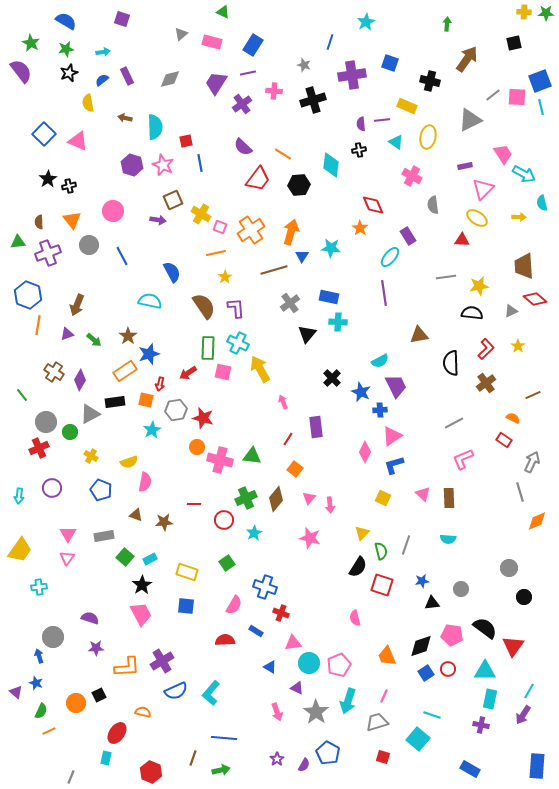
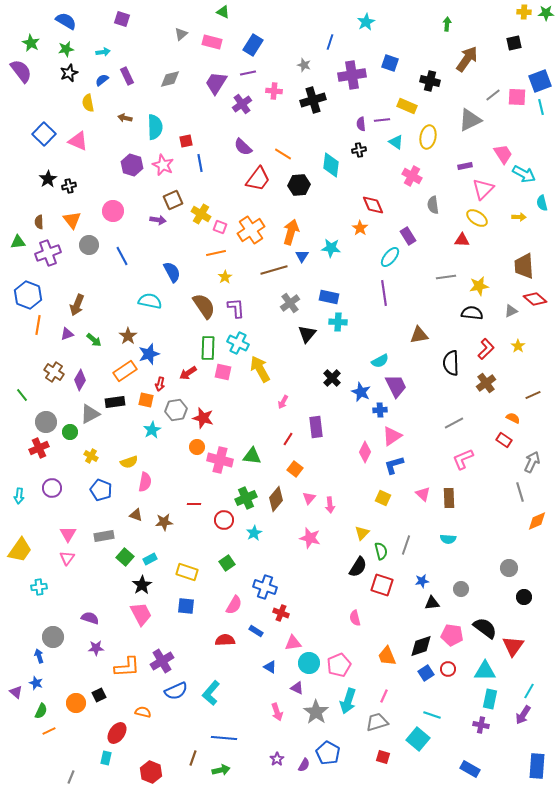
pink arrow at (283, 402): rotated 128 degrees counterclockwise
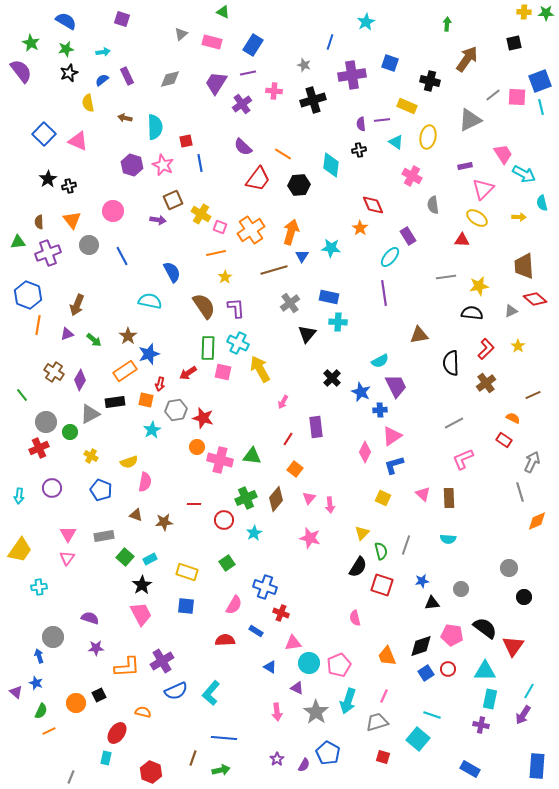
pink arrow at (277, 712): rotated 12 degrees clockwise
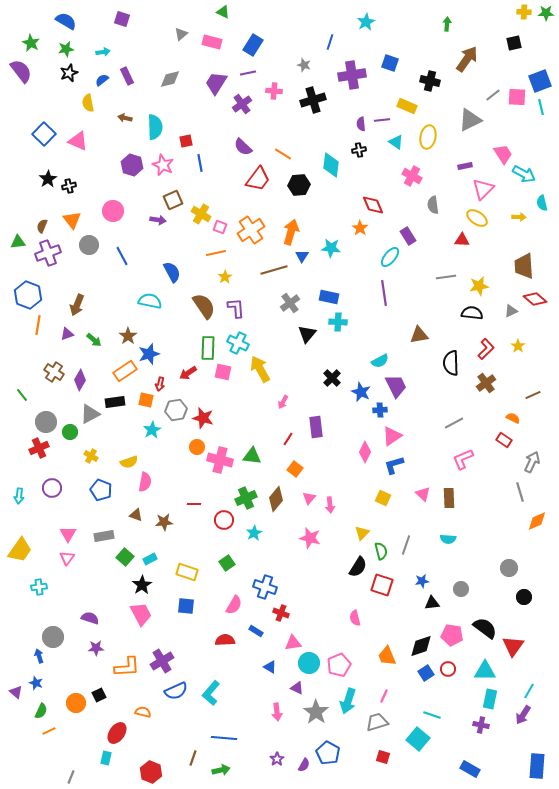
brown semicircle at (39, 222): moved 3 px right, 4 px down; rotated 24 degrees clockwise
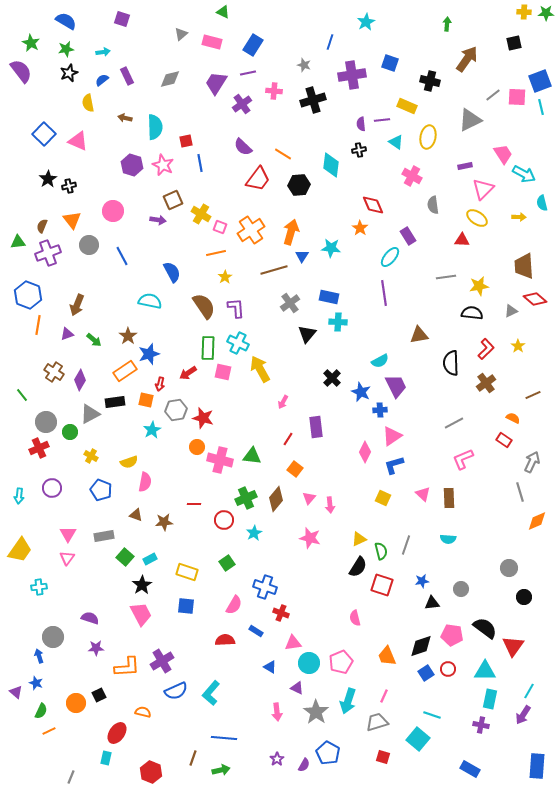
yellow triangle at (362, 533): moved 3 px left, 6 px down; rotated 21 degrees clockwise
pink pentagon at (339, 665): moved 2 px right, 3 px up
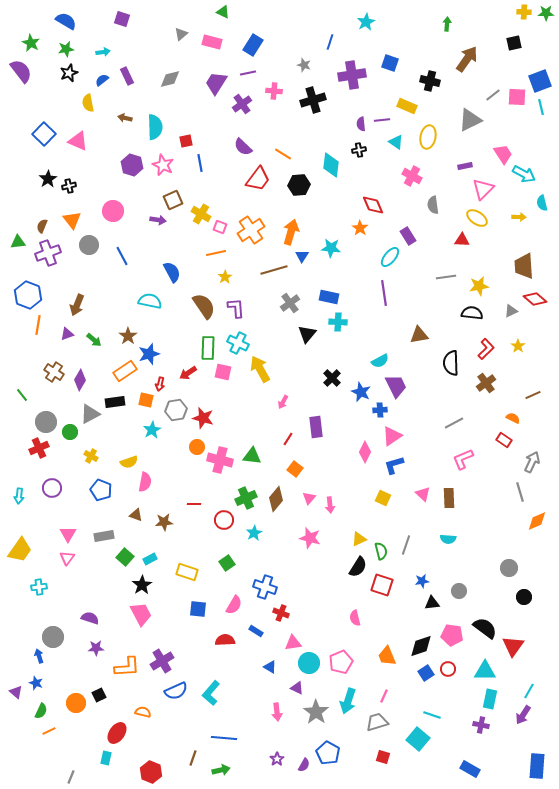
gray circle at (461, 589): moved 2 px left, 2 px down
blue square at (186, 606): moved 12 px right, 3 px down
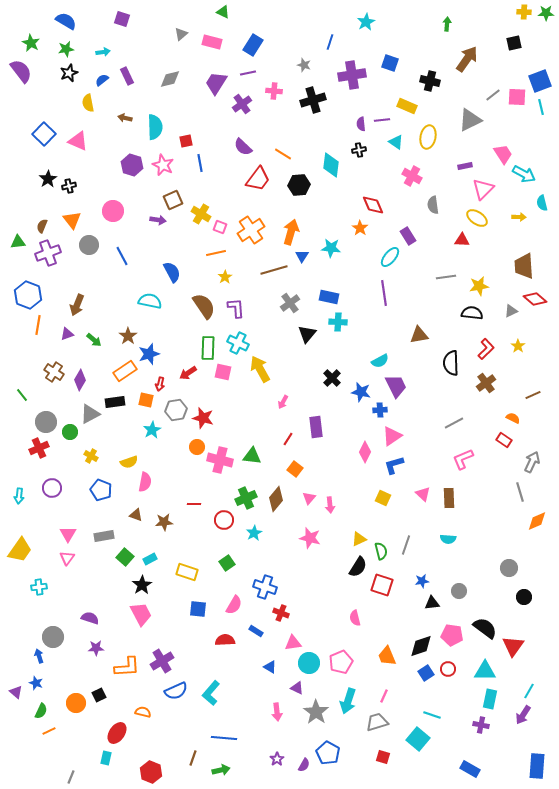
blue star at (361, 392): rotated 12 degrees counterclockwise
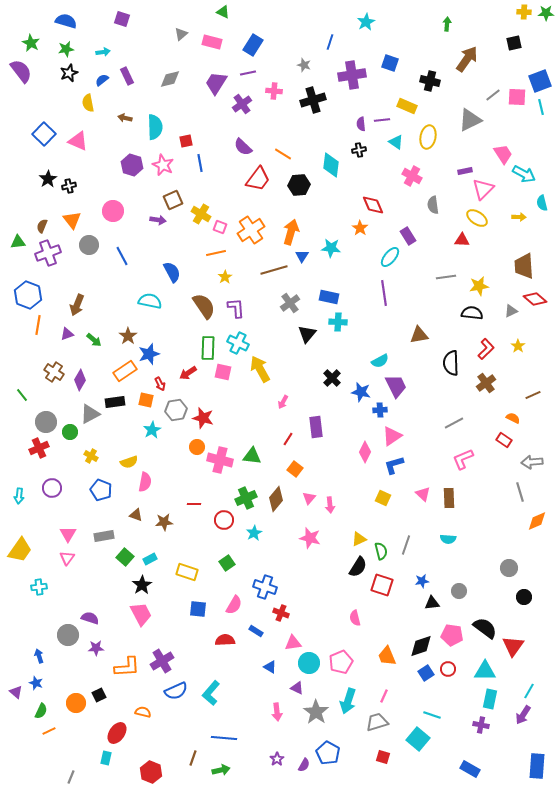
blue semicircle at (66, 21): rotated 15 degrees counterclockwise
purple rectangle at (465, 166): moved 5 px down
red arrow at (160, 384): rotated 40 degrees counterclockwise
gray arrow at (532, 462): rotated 120 degrees counterclockwise
gray circle at (53, 637): moved 15 px right, 2 px up
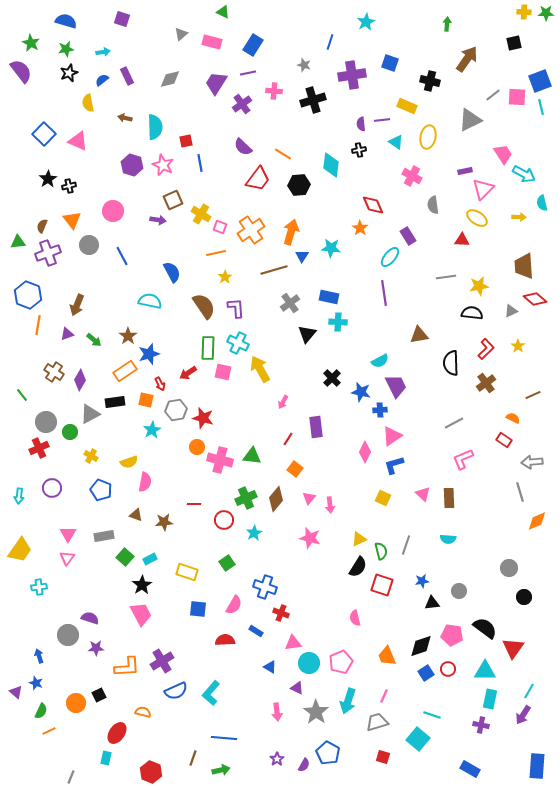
red triangle at (513, 646): moved 2 px down
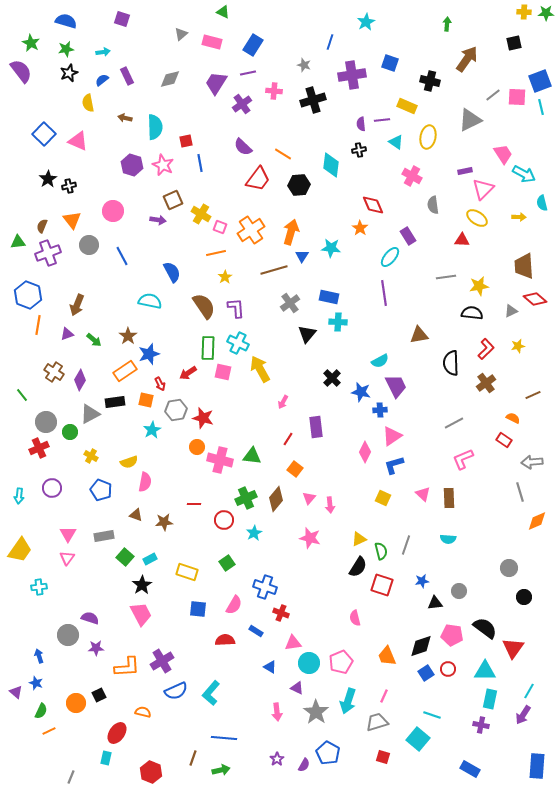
yellow star at (518, 346): rotated 24 degrees clockwise
black triangle at (432, 603): moved 3 px right
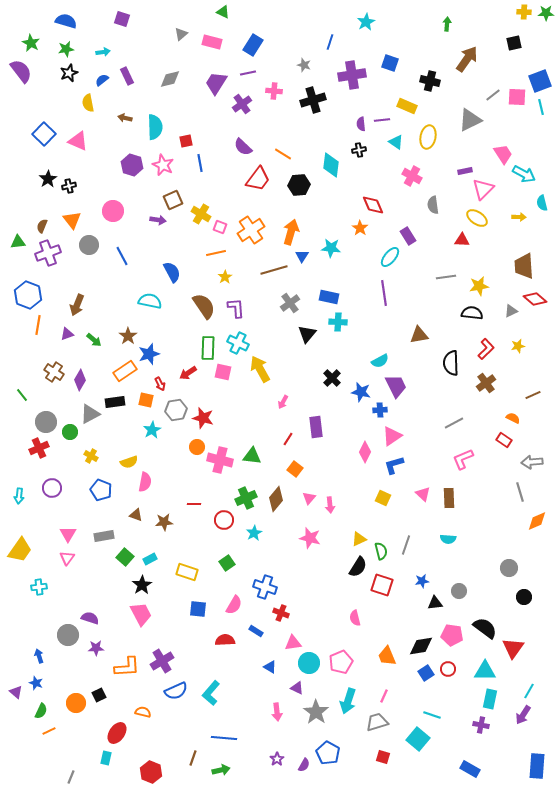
black diamond at (421, 646): rotated 10 degrees clockwise
